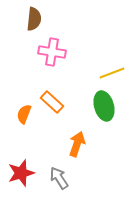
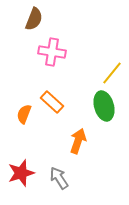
brown semicircle: rotated 15 degrees clockwise
yellow line: rotated 30 degrees counterclockwise
orange arrow: moved 1 px right, 3 px up
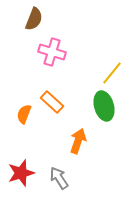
pink cross: rotated 8 degrees clockwise
